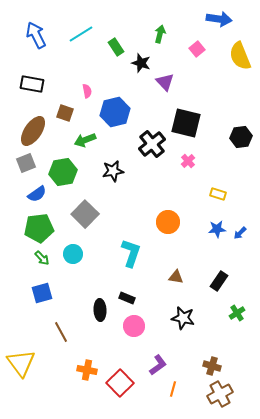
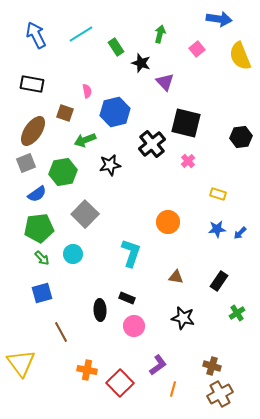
black star at (113, 171): moved 3 px left, 6 px up
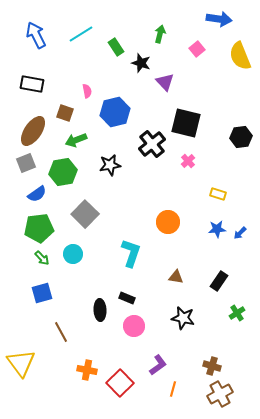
green arrow at (85, 140): moved 9 px left
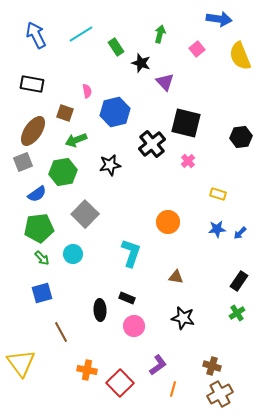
gray square at (26, 163): moved 3 px left, 1 px up
black rectangle at (219, 281): moved 20 px right
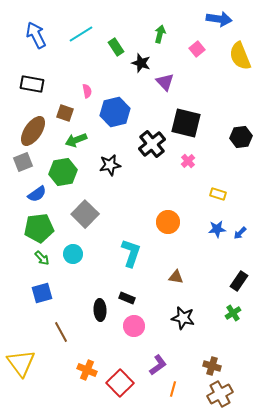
green cross at (237, 313): moved 4 px left
orange cross at (87, 370): rotated 12 degrees clockwise
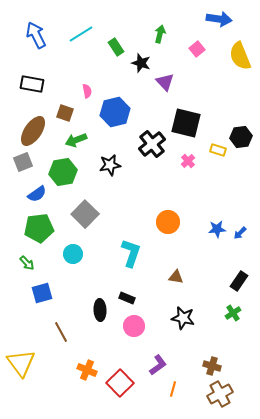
yellow rectangle at (218, 194): moved 44 px up
green arrow at (42, 258): moved 15 px left, 5 px down
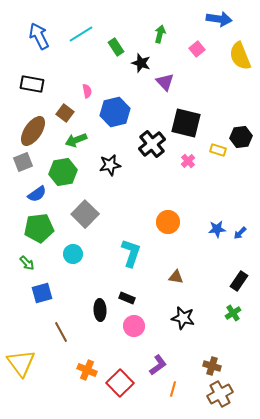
blue arrow at (36, 35): moved 3 px right, 1 px down
brown square at (65, 113): rotated 18 degrees clockwise
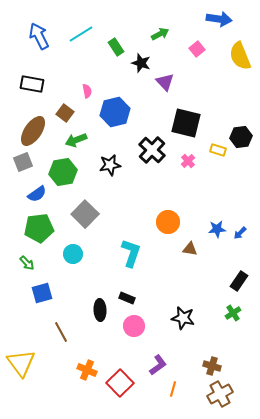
green arrow at (160, 34): rotated 48 degrees clockwise
black cross at (152, 144): moved 6 px down; rotated 8 degrees counterclockwise
brown triangle at (176, 277): moved 14 px right, 28 px up
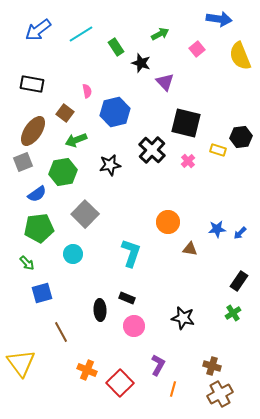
blue arrow at (39, 36): moved 1 px left, 6 px up; rotated 100 degrees counterclockwise
purple L-shape at (158, 365): rotated 25 degrees counterclockwise
